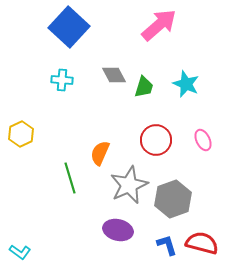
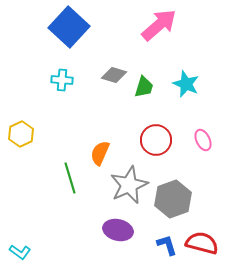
gray diamond: rotated 45 degrees counterclockwise
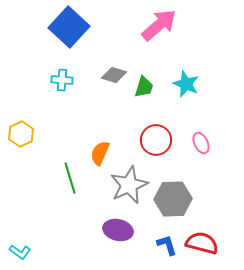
pink ellipse: moved 2 px left, 3 px down
gray hexagon: rotated 18 degrees clockwise
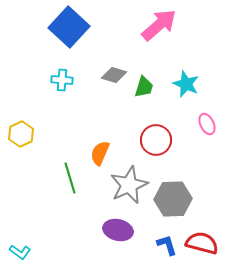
pink ellipse: moved 6 px right, 19 px up
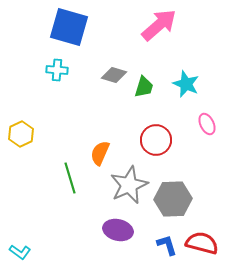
blue square: rotated 27 degrees counterclockwise
cyan cross: moved 5 px left, 10 px up
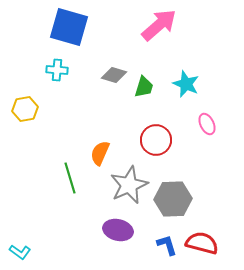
yellow hexagon: moved 4 px right, 25 px up; rotated 15 degrees clockwise
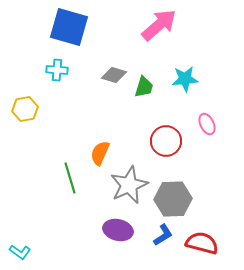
cyan star: moved 1 px left, 5 px up; rotated 28 degrees counterclockwise
red circle: moved 10 px right, 1 px down
blue L-shape: moved 4 px left, 10 px up; rotated 75 degrees clockwise
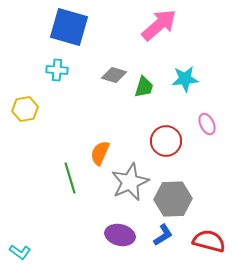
gray star: moved 1 px right, 3 px up
purple ellipse: moved 2 px right, 5 px down
red semicircle: moved 7 px right, 2 px up
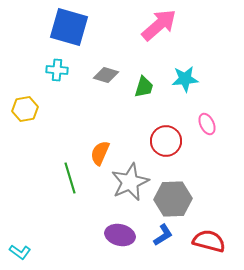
gray diamond: moved 8 px left
